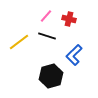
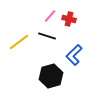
pink line: moved 4 px right
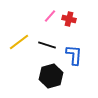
black line: moved 9 px down
blue L-shape: rotated 140 degrees clockwise
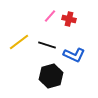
blue L-shape: rotated 110 degrees clockwise
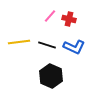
yellow line: rotated 30 degrees clockwise
blue L-shape: moved 8 px up
black hexagon: rotated 20 degrees counterclockwise
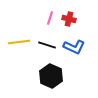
pink line: moved 2 px down; rotated 24 degrees counterclockwise
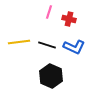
pink line: moved 1 px left, 6 px up
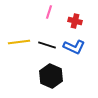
red cross: moved 6 px right, 2 px down
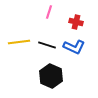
red cross: moved 1 px right, 1 px down
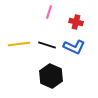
yellow line: moved 2 px down
